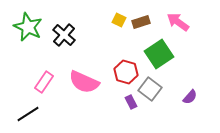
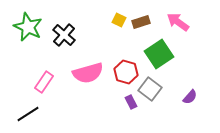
pink semicircle: moved 4 px right, 9 px up; rotated 40 degrees counterclockwise
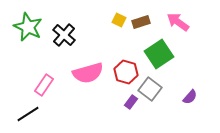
pink rectangle: moved 3 px down
purple rectangle: rotated 64 degrees clockwise
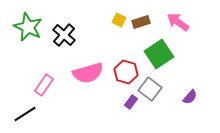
black line: moved 3 px left
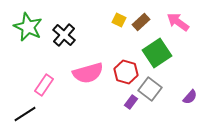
brown rectangle: rotated 24 degrees counterclockwise
green square: moved 2 px left, 1 px up
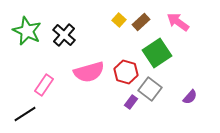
yellow square: rotated 16 degrees clockwise
green star: moved 1 px left, 4 px down
pink semicircle: moved 1 px right, 1 px up
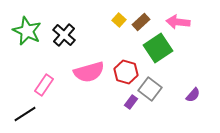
pink arrow: rotated 30 degrees counterclockwise
green square: moved 1 px right, 5 px up
purple semicircle: moved 3 px right, 2 px up
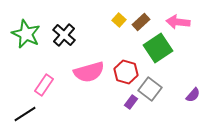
green star: moved 1 px left, 3 px down
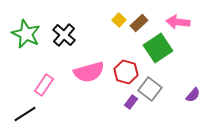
brown rectangle: moved 2 px left, 1 px down
